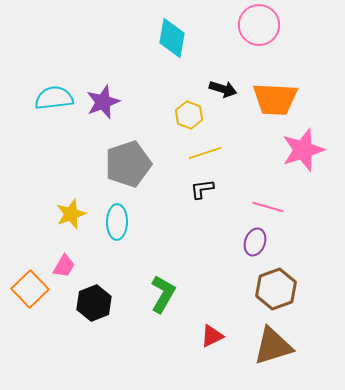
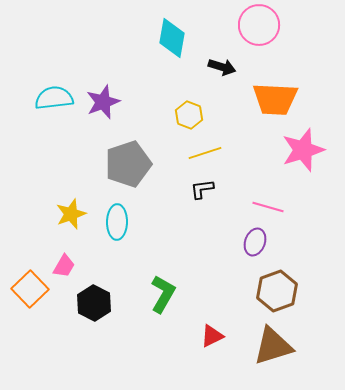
black arrow: moved 1 px left, 22 px up
brown hexagon: moved 1 px right, 2 px down
black hexagon: rotated 12 degrees counterclockwise
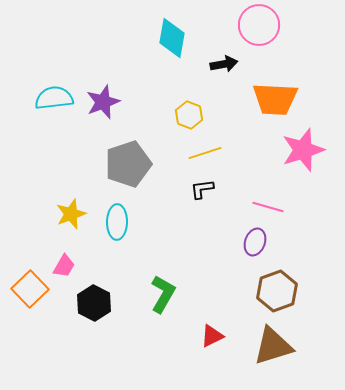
black arrow: moved 2 px right, 3 px up; rotated 28 degrees counterclockwise
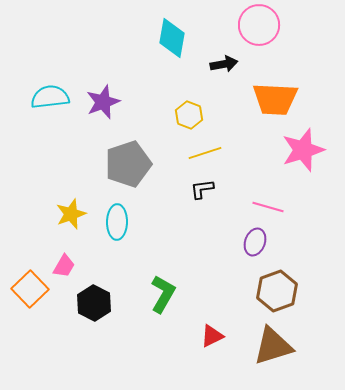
cyan semicircle: moved 4 px left, 1 px up
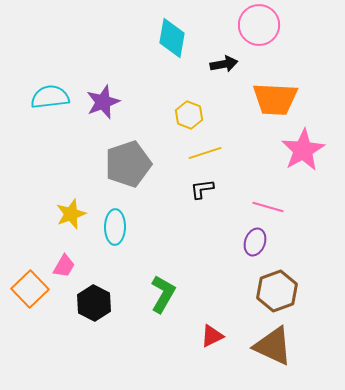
pink star: rotated 12 degrees counterclockwise
cyan ellipse: moved 2 px left, 5 px down
brown triangle: rotated 42 degrees clockwise
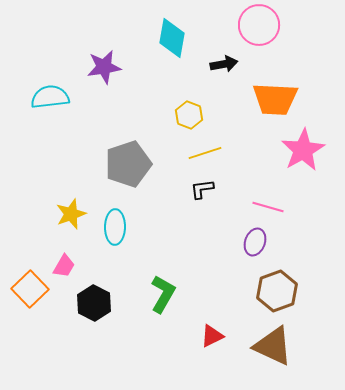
purple star: moved 1 px right, 35 px up; rotated 12 degrees clockwise
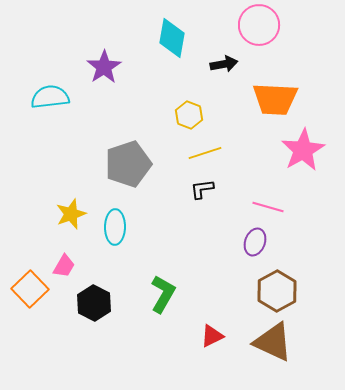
purple star: rotated 24 degrees counterclockwise
brown hexagon: rotated 9 degrees counterclockwise
brown triangle: moved 4 px up
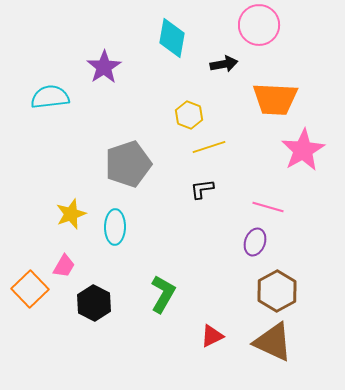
yellow line: moved 4 px right, 6 px up
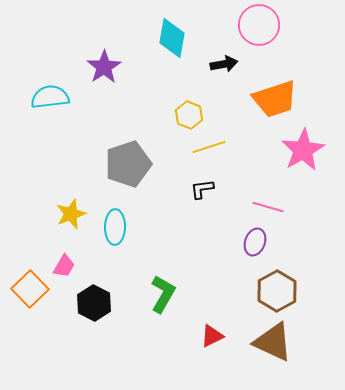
orange trapezoid: rotated 21 degrees counterclockwise
